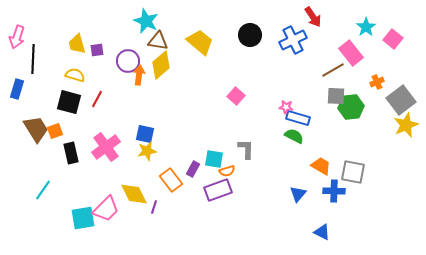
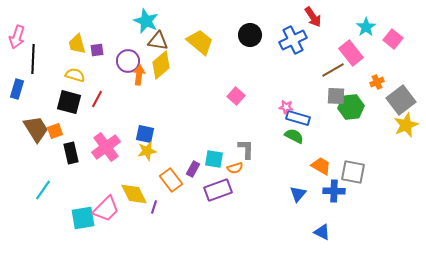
orange semicircle at (227, 171): moved 8 px right, 3 px up
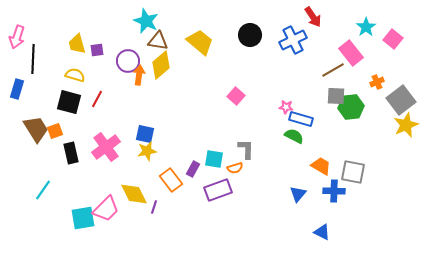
blue rectangle at (298, 118): moved 3 px right, 1 px down
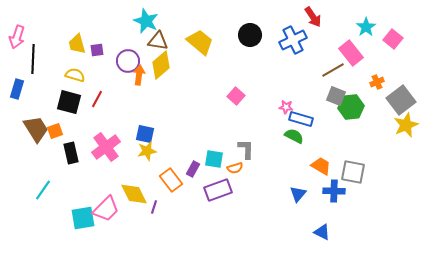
gray square at (336, 96): rotated 18 degrees clockwise
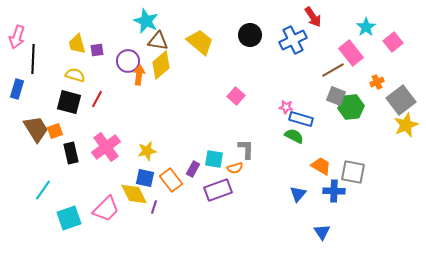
pink square at (393, 39): moved 3 px down; rotated 12 degrees clockwise
blue square at (145, 134): moved 44 px down
cyan square at (83, 218): moved 14 px left; rotated 10 degrees counterclockwise
blue triangle at (322, 232): rotated 30 degrees clockwise
